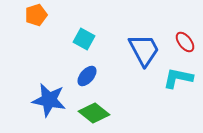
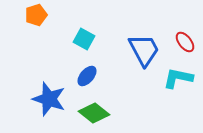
blue star: moved 1 px up; rotated 8 degrees clockwise
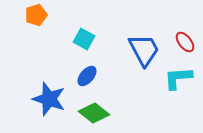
cyan L-shape: rotated 16 degrees counterclockwise
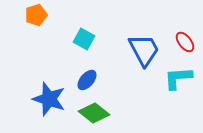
blue ellipse: moved 4 px down
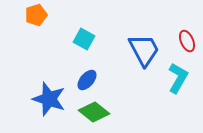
red ellipse: moved 2 px right, 1 px up; rotated 15 degrees clockwise
cyan L-shape: rotated 124 degrees clockwise
green diamond: moved 1 px up
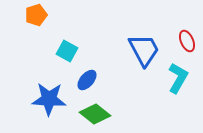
cyan square: moved 17 px left, 12 px down
blue star: rotated 16 degrees counterclockwise
green diamond: moved 1 px right, 2 px down
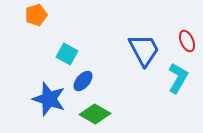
cyan square: moved 3 px down
blue ellipse: moved 4 px left, 1 px down
blue star: rotated 16 degrees clockwise
green diamond: rotated 8 degrees counterclockwise
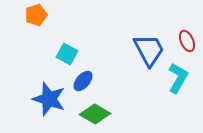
blue trapezoid: moved 5 px right
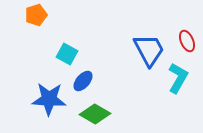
blue star: rotated 16 degrees counterclockwise
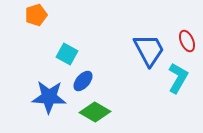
blue star: moved 2 px up
green diamond: moved 2 px up
